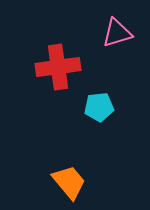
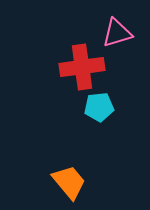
red cross: moved 24 px right
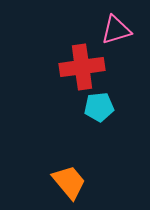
pink triangle: moved 1 px left, 3 px up
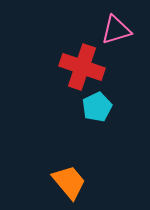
red cross: rotated 27 degrees clockwise
cyan pentagon: moved 2 px left; rotated 20 degrees counterclockwise
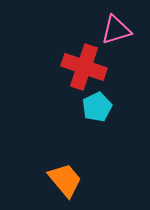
red cross: moved 2 px right
orange trapezoid: moved 4 px left, 2 px up
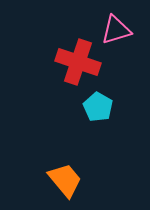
red cross: moved 6 px left, 5 px up
cyan pentagon: moved 1 px right; rotated 16 degrees counterclockwise
